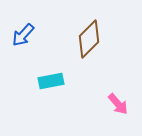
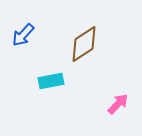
brown diamond: moved 5 px left, 5 px down; rotated 12 degrees clockwise
pink arrow: rotated 95 degrees counterclockwise
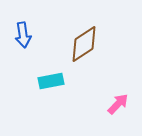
blue arrow: rotated 50 degrees counterclockwise
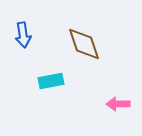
brown diamond: rotated 75 degrees counterclockwise
pink arrow: rotated 135 degrees counterclockwise
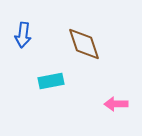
blue arrow: rotated 15 degrees clockwise
pink arrow: moved 2 px left
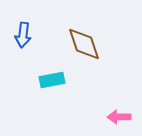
cyan rectangle: moved 1 px right, 1 px up
pink arrow: moved 3 px right, 13 px down
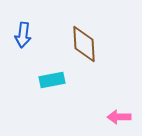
brown diamond: rotated 15 degrees clockwise
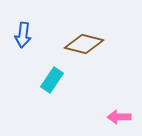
brown diamond: rotated 72 degrees counterclockwise
cyan rectangle: rotated 45 degrees counterclockwise
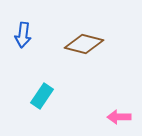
cyan rectangle: moved 10 px left, 16 px down
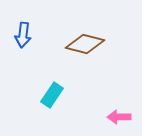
brown diamond: moved 1 px right
cyan rectangle: moved 10 px right, 1 px up
